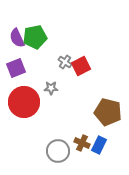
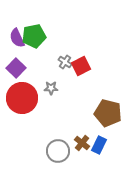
green pentagon: moved 1 px left, 1 px up
purple square: rotated 24 degrees counterclockwise
red circle: moved 2 px left, 4 px up
brown pentagon: moved 1 px down
brown cross: rotated 14 degrees clockwise
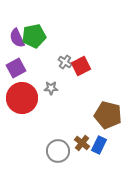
purple square: rotated 18 degrees clockwise
brown pentagon: moved 2 px down
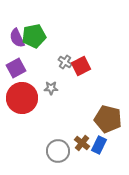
brown pentagon: moved 4 px down
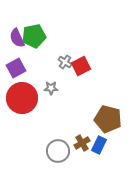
brown cross: rotated 21 degrees clockwise
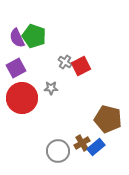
green pentagon: rotated 30 degrees clockwise
blue rectangle: moved 3 px left, 2 px down; rotated 24 degrees clockwise
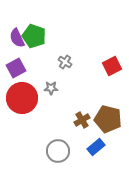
red square: moved 31 px right
brown cross: moved 23 px up
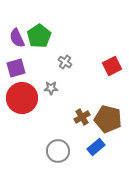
green pentagon: moved 5 px right; rotated 20 degrees clockwise
purple square: rotated 12 degrees clockwise
brown cross: moved 3 px up
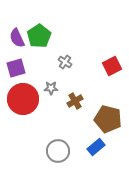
red circle: moved 1 px right, 1 px down
brown cross: moved 7 px left, 16 px up
